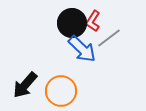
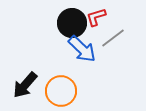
red L-shape: moved 3 px right, 4 px up; rotated 40 degrees clockwise
gray line: moved 4 px right
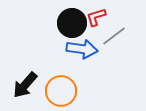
gray line: moved 1 px right, 2 px up
blue arrow: rotated 36 degrees counterclockwise
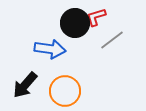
black circle: moved 3 px right
gray line: moved 2 px left, 4 px down
blue arrow: moved 32 px left
orange circle: moved 4 px right
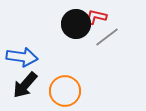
red L-shape: rotated 30 degrees clockwise
black circle: moved 1 px right, 1 px down
gray line: moved 5 px left, 3 px up
blue arrow: moved 28 px left, 8 px down
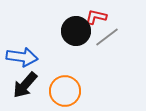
black circle: moved 7 px down
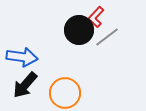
red L-shape: rotated 60 degrees counterclockwise
black circle: moved 3 px right, 1 px up
orange circle: moved 2 px down
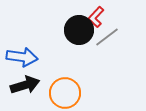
black arrow: rotated 148 degrees counterclockwise
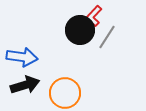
red L-shape: moved 2 px left, 1 px up
black circle: moved 1 px right
gray line: rotated 20 degrees counterclockwise
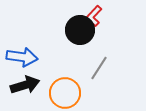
gray line: moved 8 px left, 31 px down
